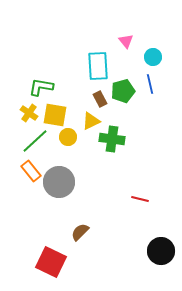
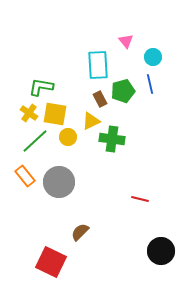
cyan rectangle: moved 1 px up
yellow square: moved 1 px up
orange rectangle: moved 6 px left, 5 px down
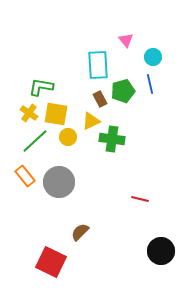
pink triangle: moved 1 px up
yellow square: moved 1 px right
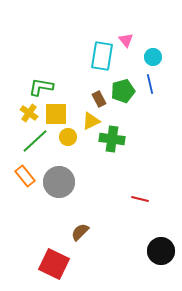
cyan rectangle: moved 4 px right, 9 px up; rotated 12 degrees clockwise
brown rectangle: moved 1 px left
yellow square: rotated 10 degrees counterclockwise
red square: moved 3 px right, 2 px down
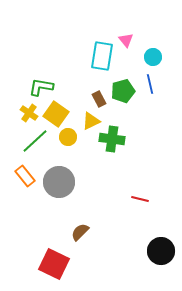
yellow square: rotated 35 degrees clockwise
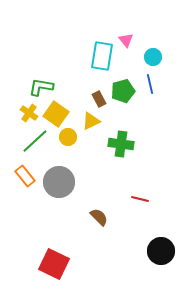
green cross: moved 9 px right, 5 px down
brown semicircle: moved 19 px right, 15 px up; rotated 90 degrees clockwise
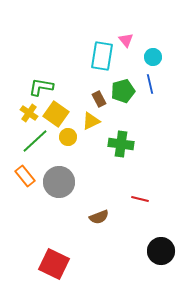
brown semicircle: rotated 114 degrees clockwise
